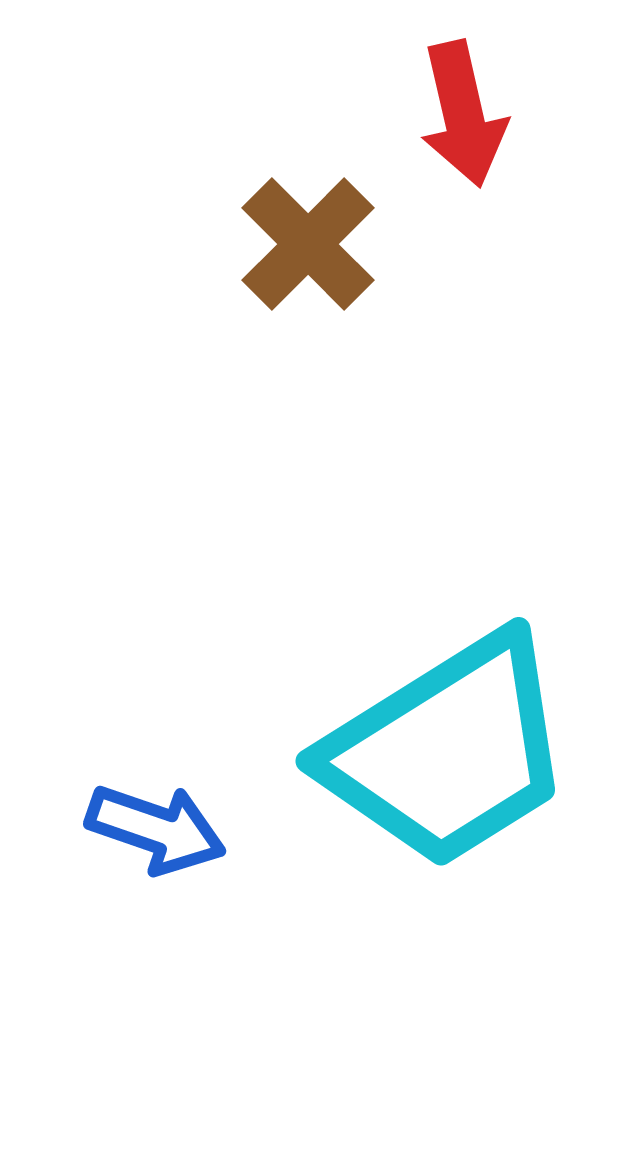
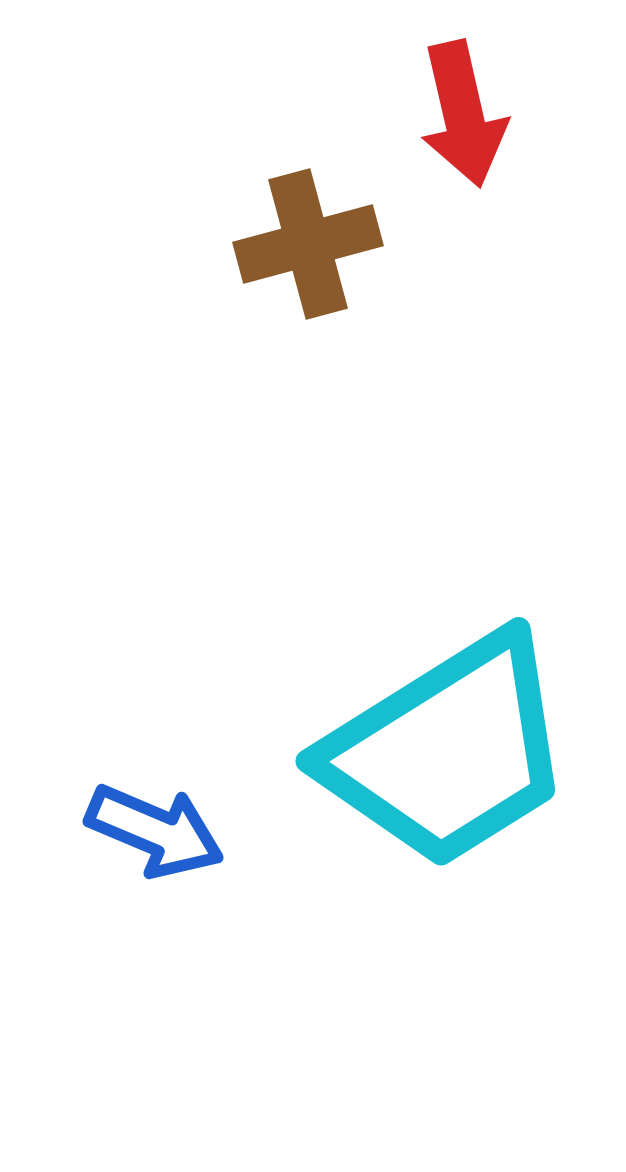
brown cross: rotated 30 degrees clockwise
blue arrow: moved 1 px left, 2 px down; rotated 4 degrees clockwise
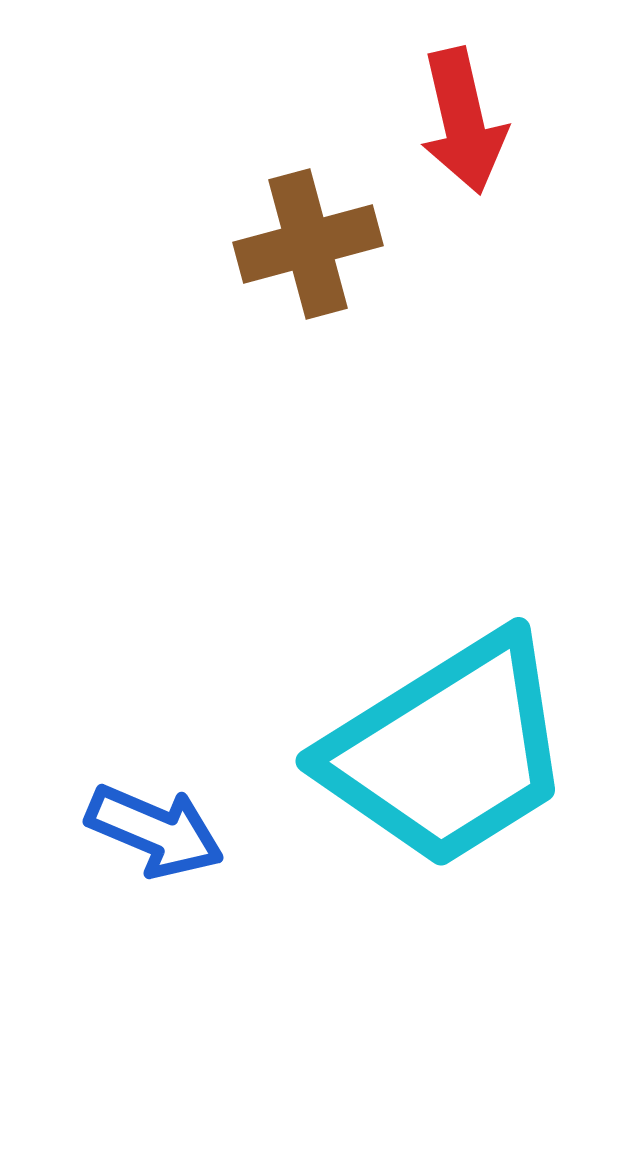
red arrow: moved 7 px down
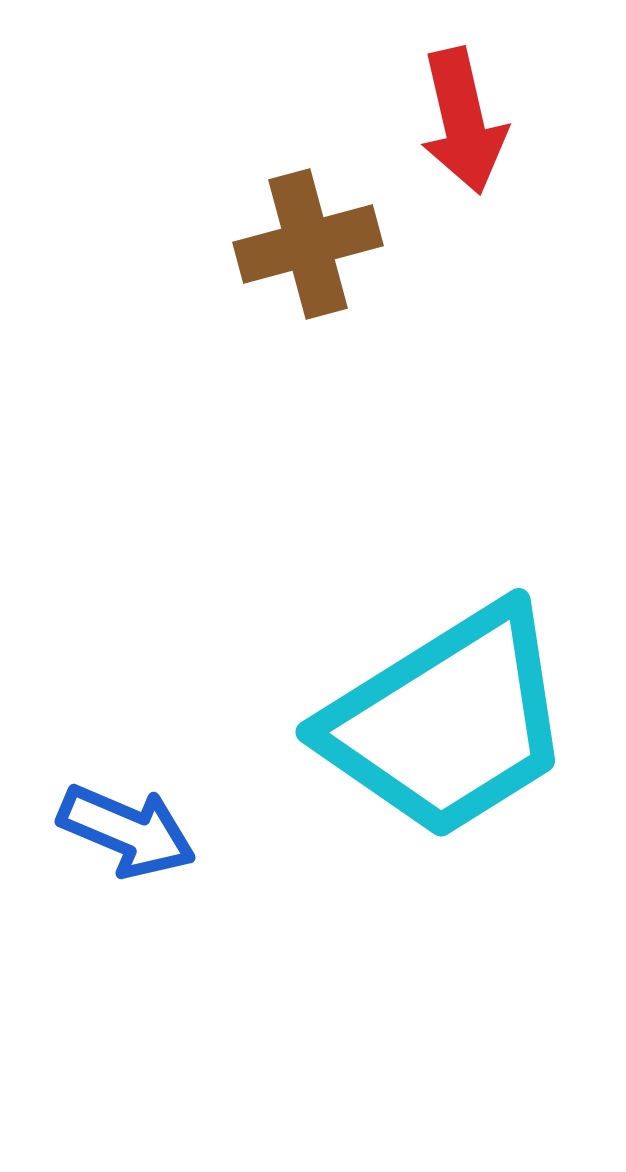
cyan trapezoid: moved 29 px up
blue arrow: moved 28 px left
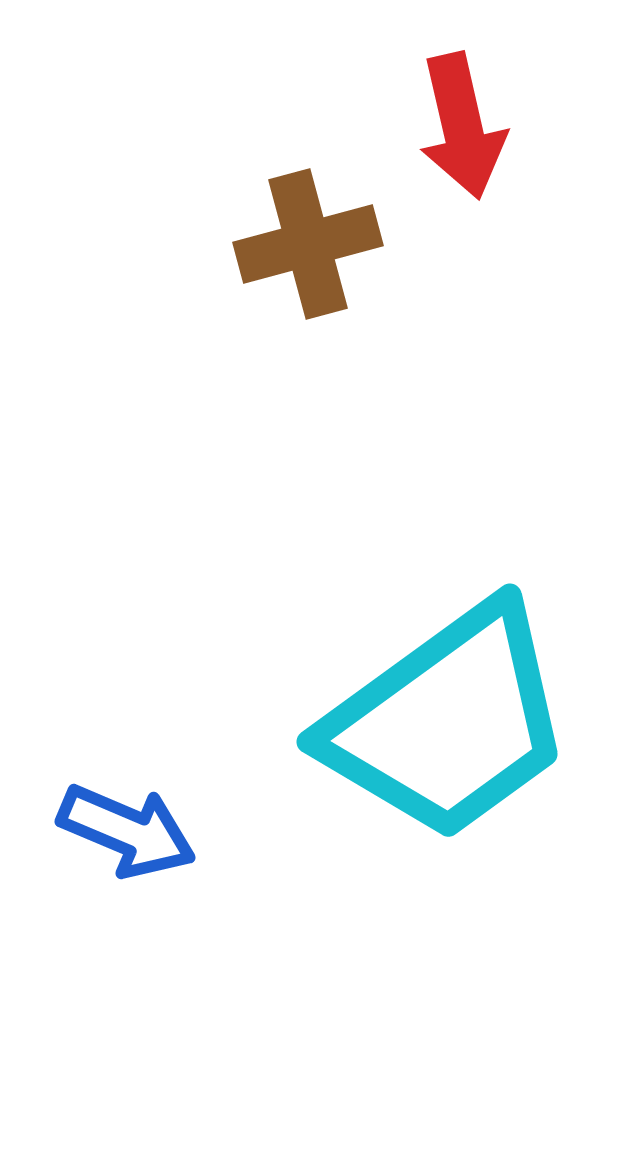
red arrow: moved 1 px left, 5 px down
cyan trapezoid: rotated 4 degrees counterclockwise
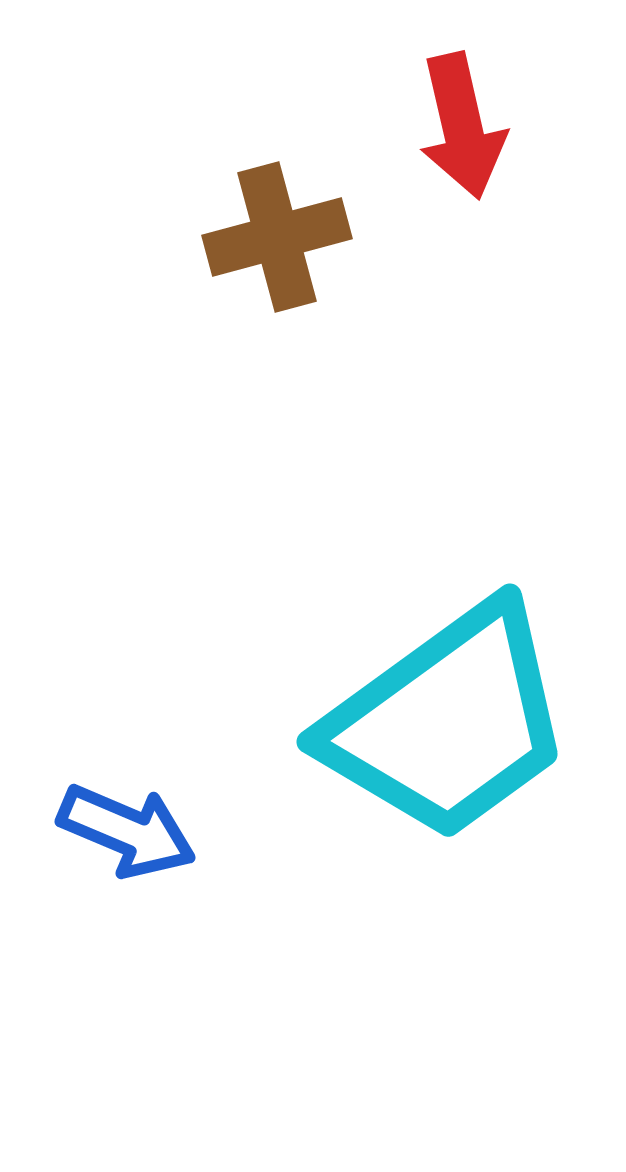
brown cross: moved 31 px left, 7 px up
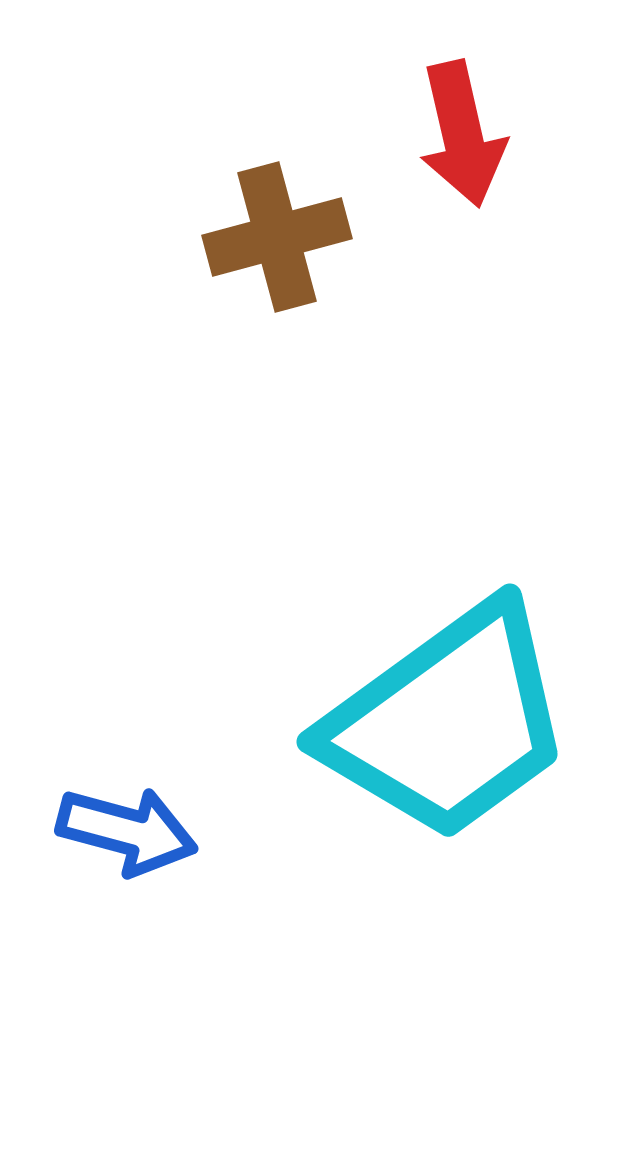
red arrow: moved 8 px down
blue arrow: rotated 8 degrees counterclockwise
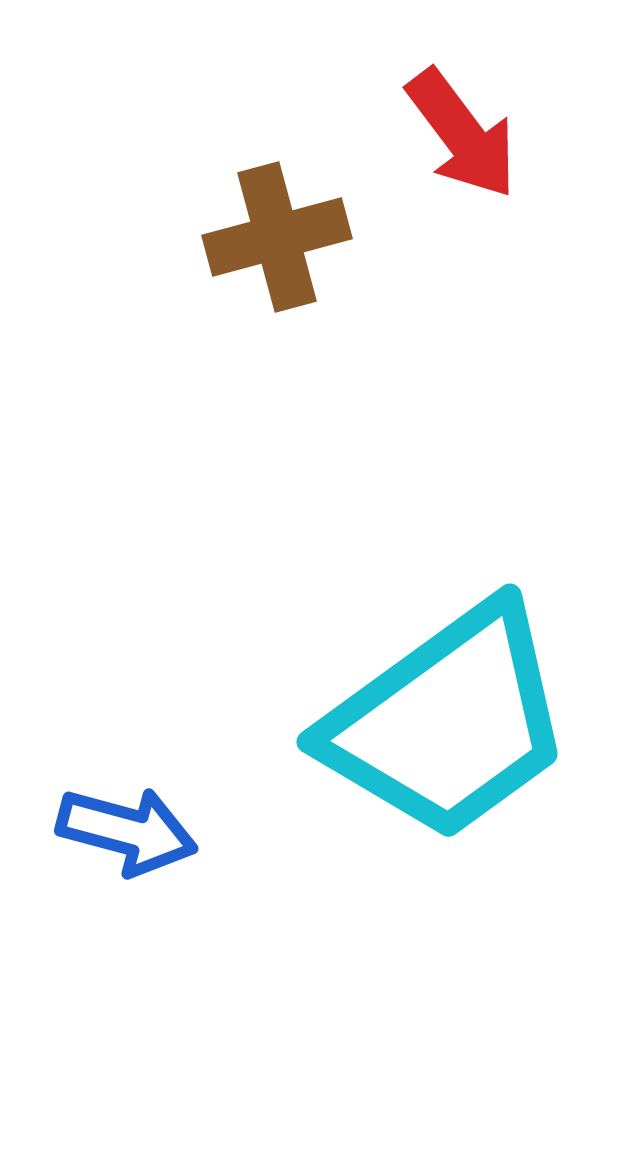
red arrow: rotated 24 degrees counterclockwise
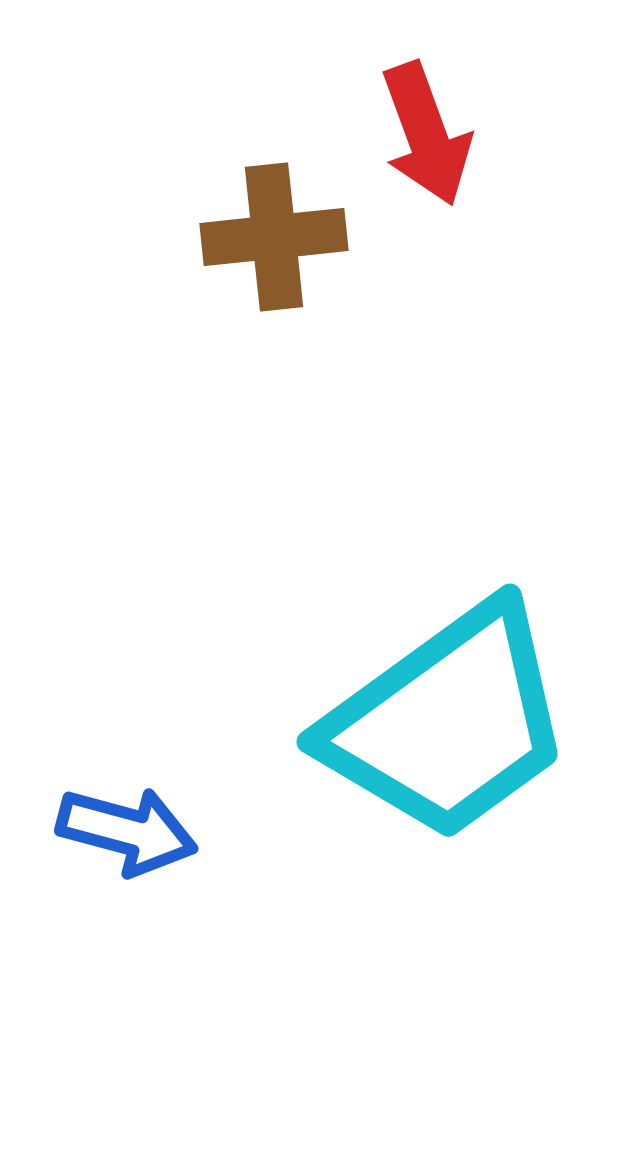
red arrow: moved 36 px left; rotated 17 degrees clockwise
brown cross: moved 3 px left; rotated 9 degrees clockwise
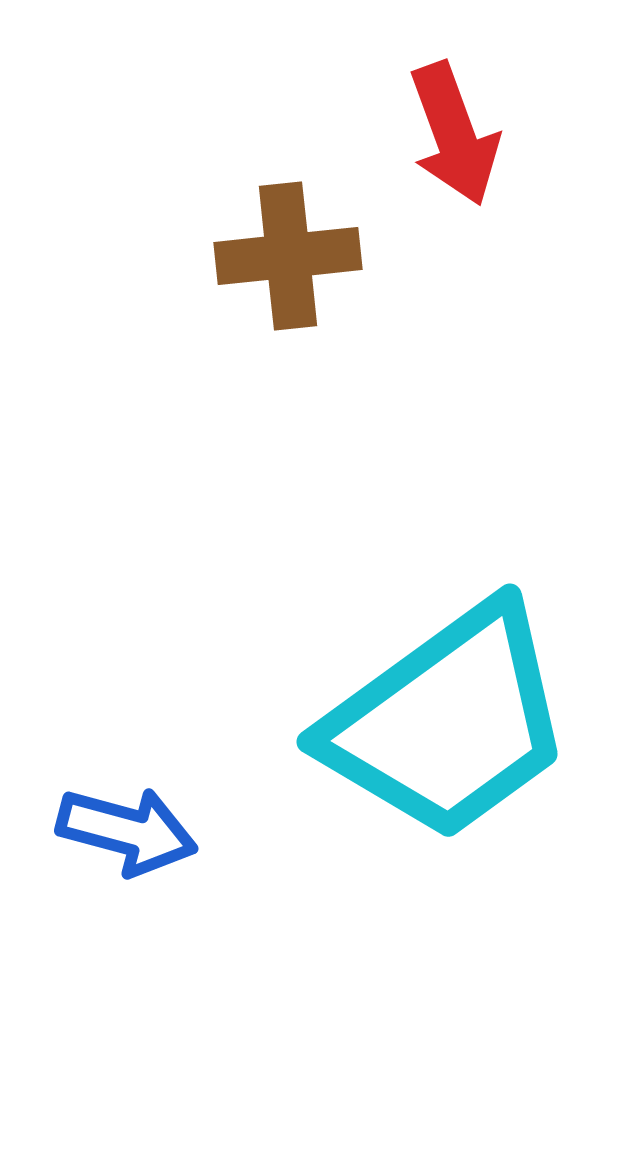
red arrow: moved 28 px right
brown cross: moved 14 px right, 19 px down
